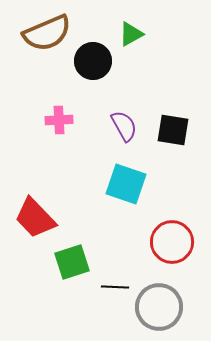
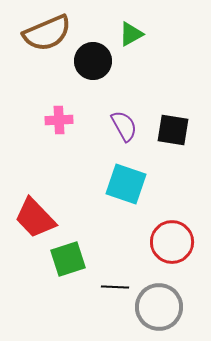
green square: moved 4 px left, 3 px up
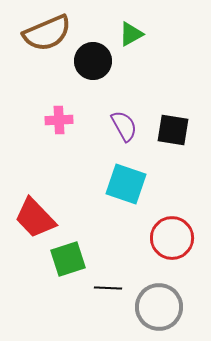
red circle: moved 4 px up
black line: moved 7 px left, 1 px down
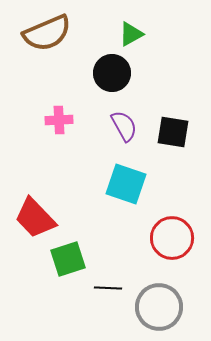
black circle: moved 19 px right, 12 px down
black square: moved 2 px down
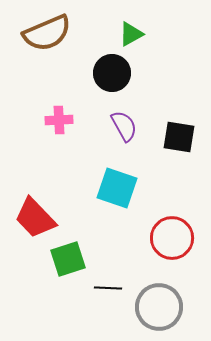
black square: moved 6 px right, 5 px down
cyan square: moved 9 px left, 4 px down
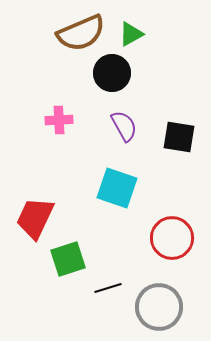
brown semicircle: moved 34 px right
red trapezoid: rotated 69 degrees clockwise
black line: rotated 20 degrees counterclockwise
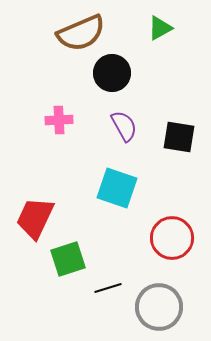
green triangle: moved 29 px right, 6 px up
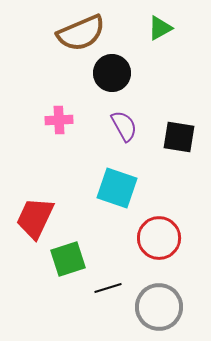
red circle: moved 13 px left
